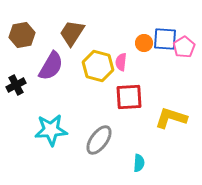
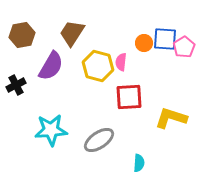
gray ellipse: rotated 20 degrees clockwise
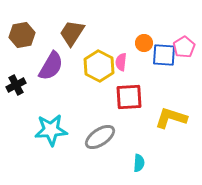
blue square: moved 1 px left, 16 px down
yellow hexagon: moved 1 px right; rotated 12 degrees clockwise
gray ellipse: moved 1 px right, 3 px up
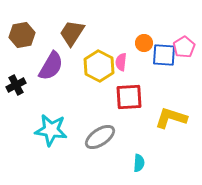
cyan star: rotated 12 degrees clockwise
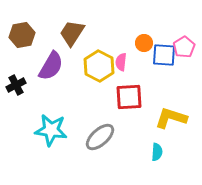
gray ellipse: rotated 8 degrees counterclockwise
cyan semicircle: moved 18 px right, 11 px up
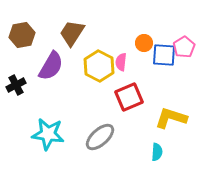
red square: rotated 20 degrees counterclockwise
cyan star: moved 3 px left, 4 px down
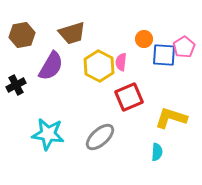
brown trapezoid: rotated 140 degrees counterclockwise
orange circle: moved 4 px up
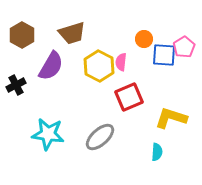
brown hexagon: rotated 20 degrees counterclockwise
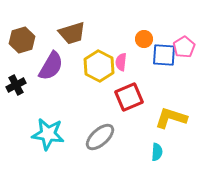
brown hexagon: moved 5 px down; rotated 15 degrees clockwise
